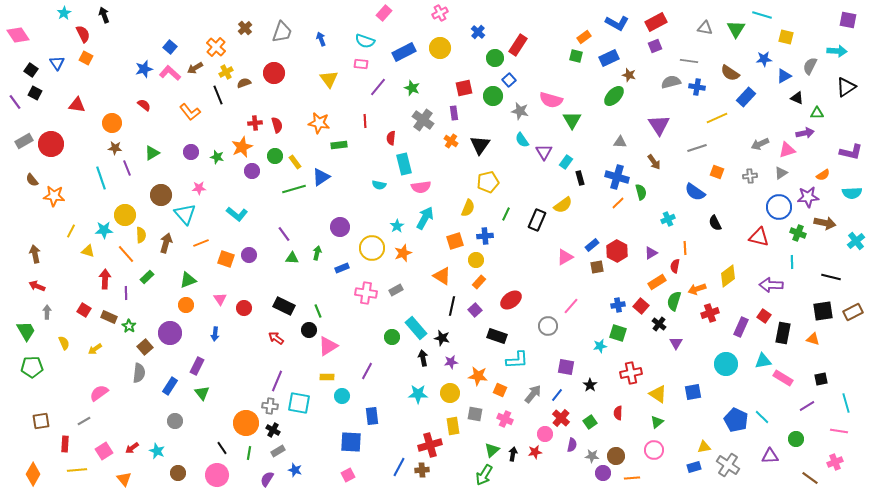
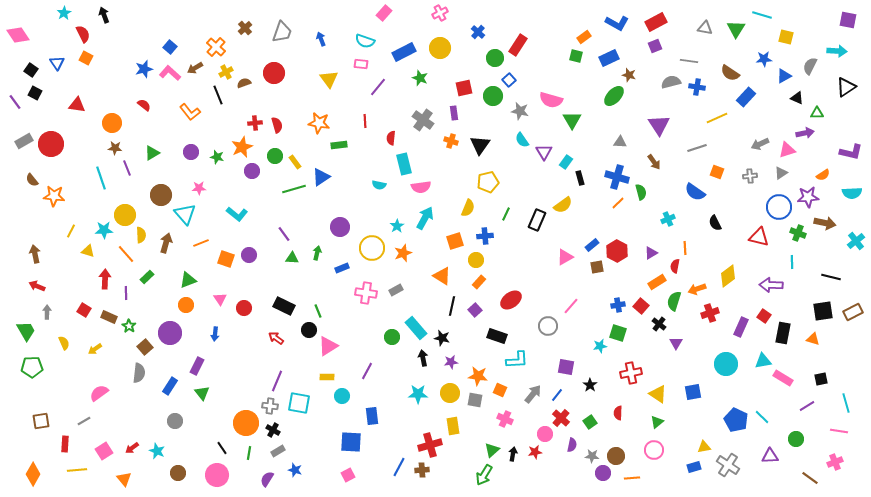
green star at (412, 88): moved 8 px right, 10 px up
orange cross at (451, 141): rotated 16 degrees counterclockwise
gray square at (475, 414): moved 14 px up
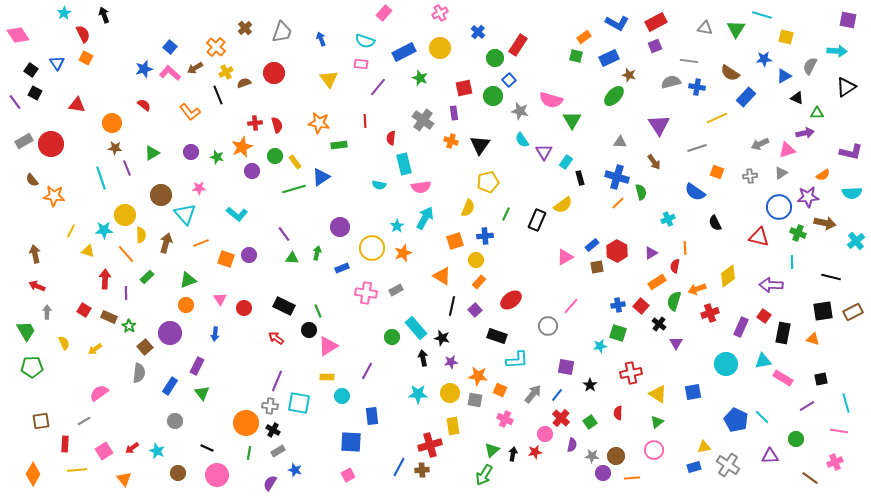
black line at (222, 448): moved 15 px left; rotated 32 degrees counterclockwise
purple semicircle at (267, 479): moved 3 px right, 4 px down
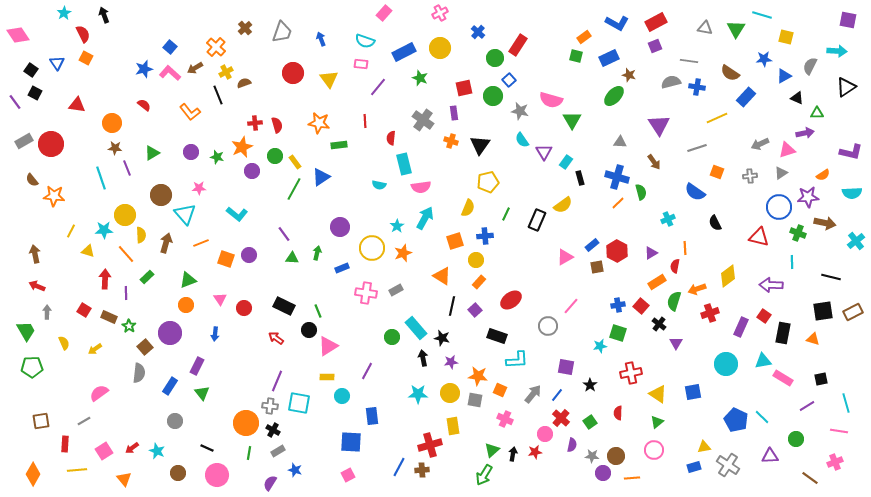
red circle at (274, 73): moved 19 px right
green line at (294, 189): rotated 45 degrees counterclockwise
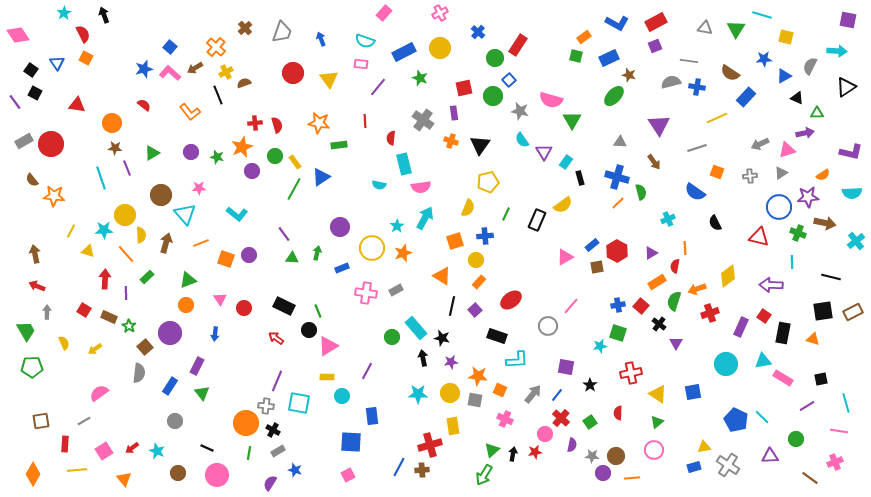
gray cross at (270, 406): moved 4 px left
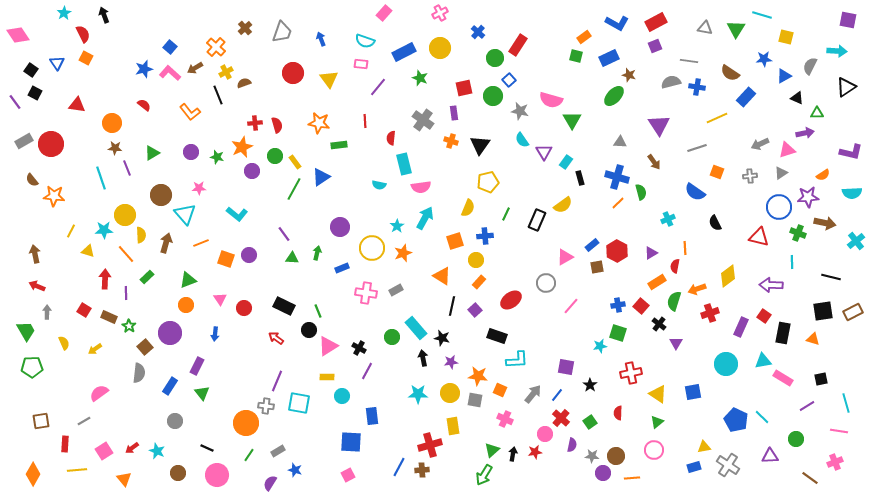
gray circle at (548, 326): moved 2 px left, 43 px up
black cross at (273, 430): moved 86 px right, 82 px up
green line at (249, 453): moved 2 px down; rotated 24 degrees clockwise
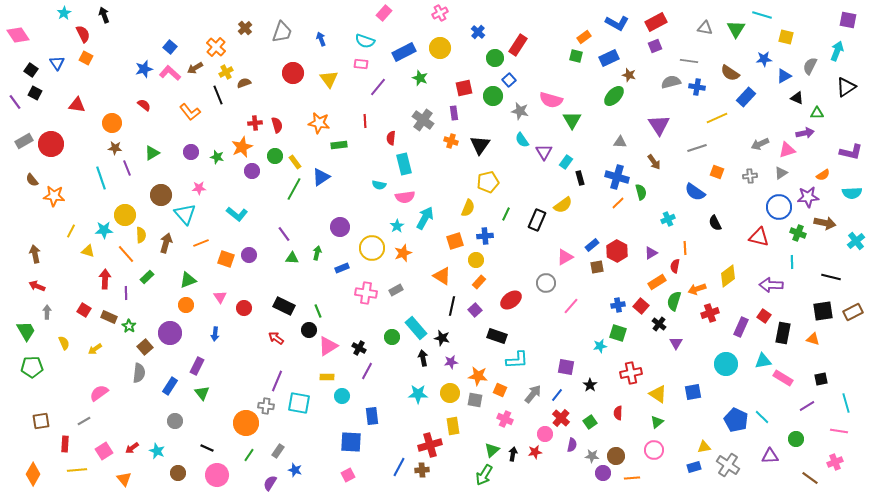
cyan arrow at (837, 51): rotated 72 degrees counterclockwise
pink semicircle at (421, 187): moved 16 px left, 10 px down
pink triangle at (220, 299): moved 2 px up
gray rectangle at (278, 451): rotated 24 degrees counterclockwise
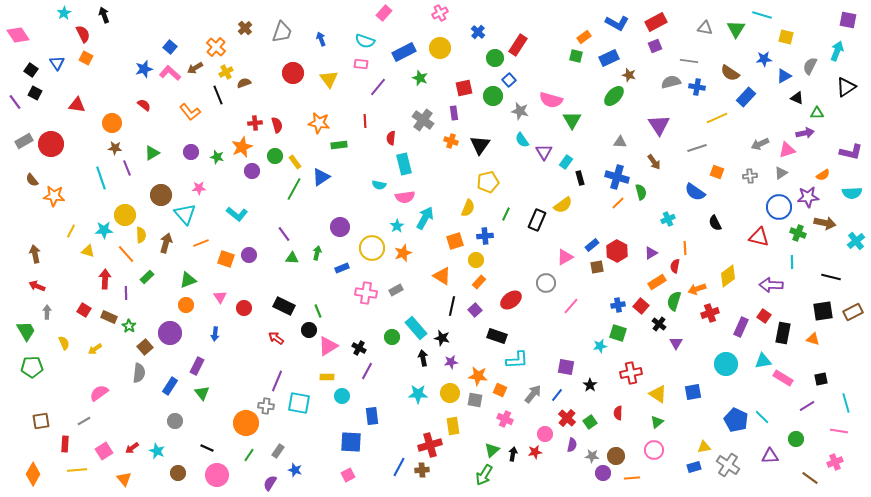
red cross at (561, 418): moved 6 px right
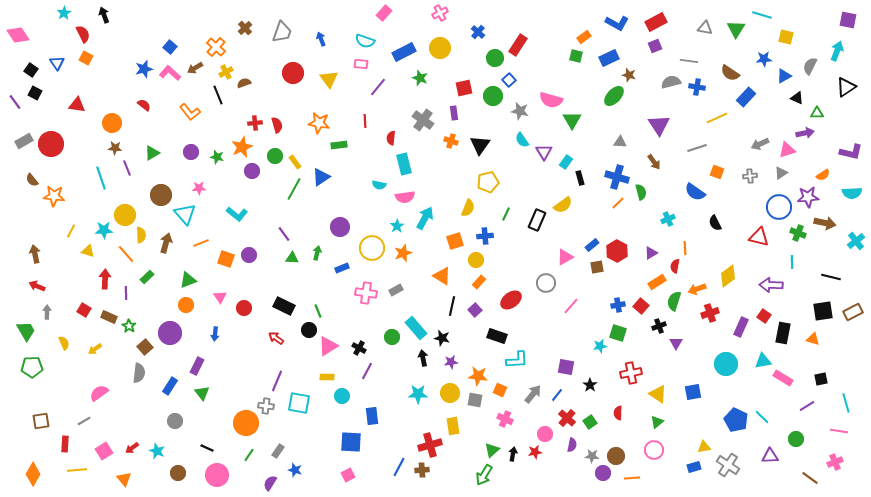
black cross at (659, 324): moved 2 px down; rotated 32 degrees clockwise
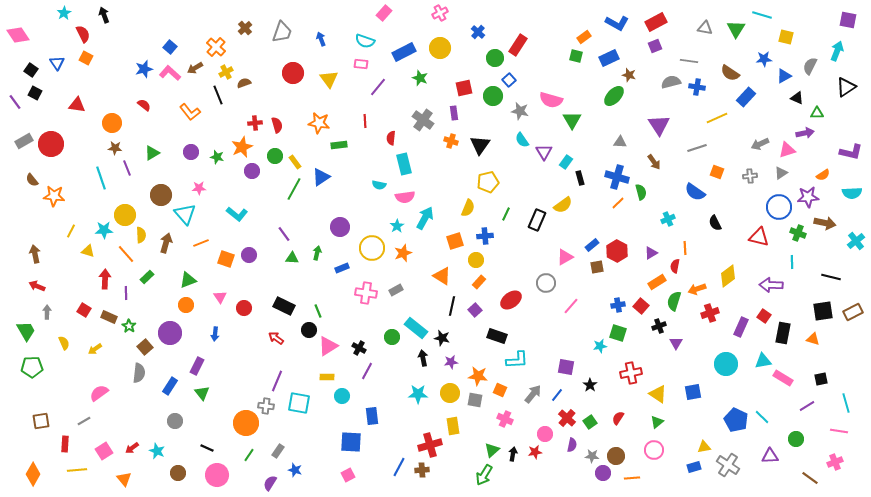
cyan rectangle at (416, 328): rotated 10 degrees counterclockwise
red semicircle at (618, 413): moved 5 px down; rotated 32 degrees clockwise
